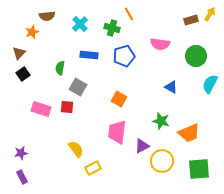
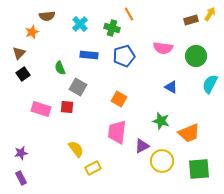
pink semicircle: moved 3 px right, 4 px down
green semicircle: rotated 32 degrees counterclockwise
purple rectangle: moved 1 px left, 1 px down
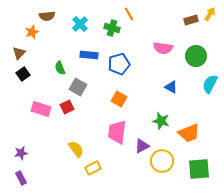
blue pentagon: moved 5 px left, 8 px down
red square: rotated 32 degrees counterclockwise
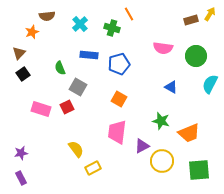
green square: moved 1 px down
